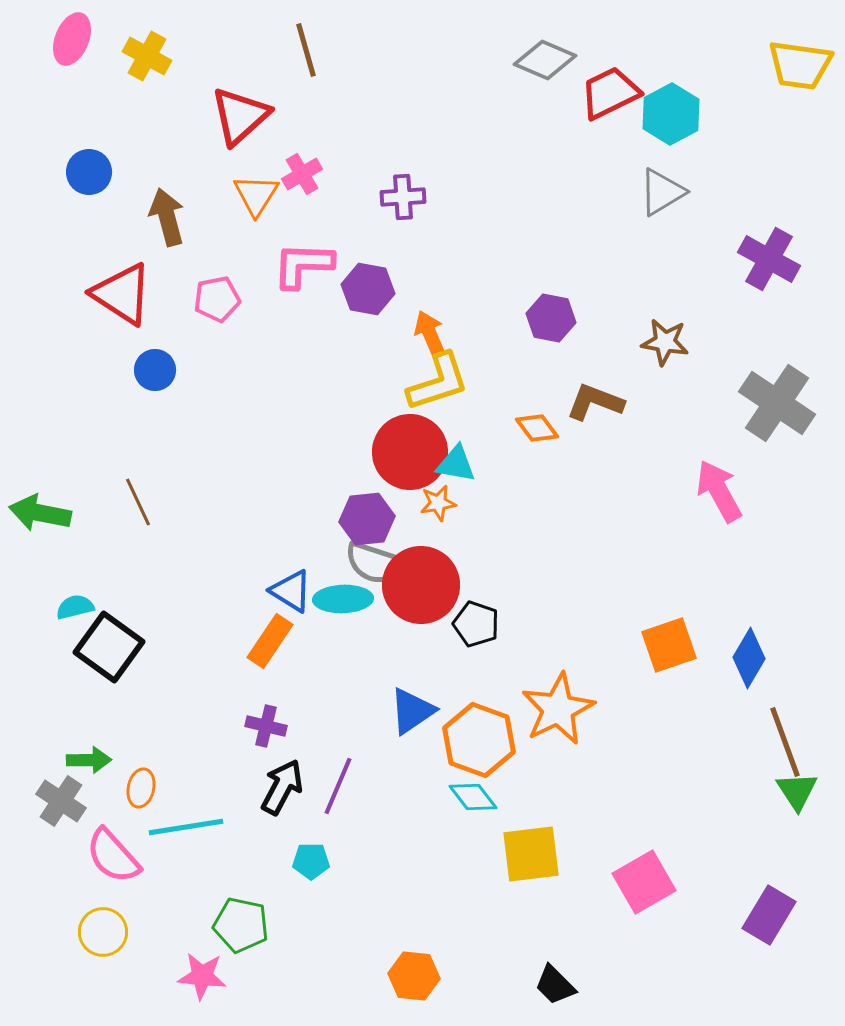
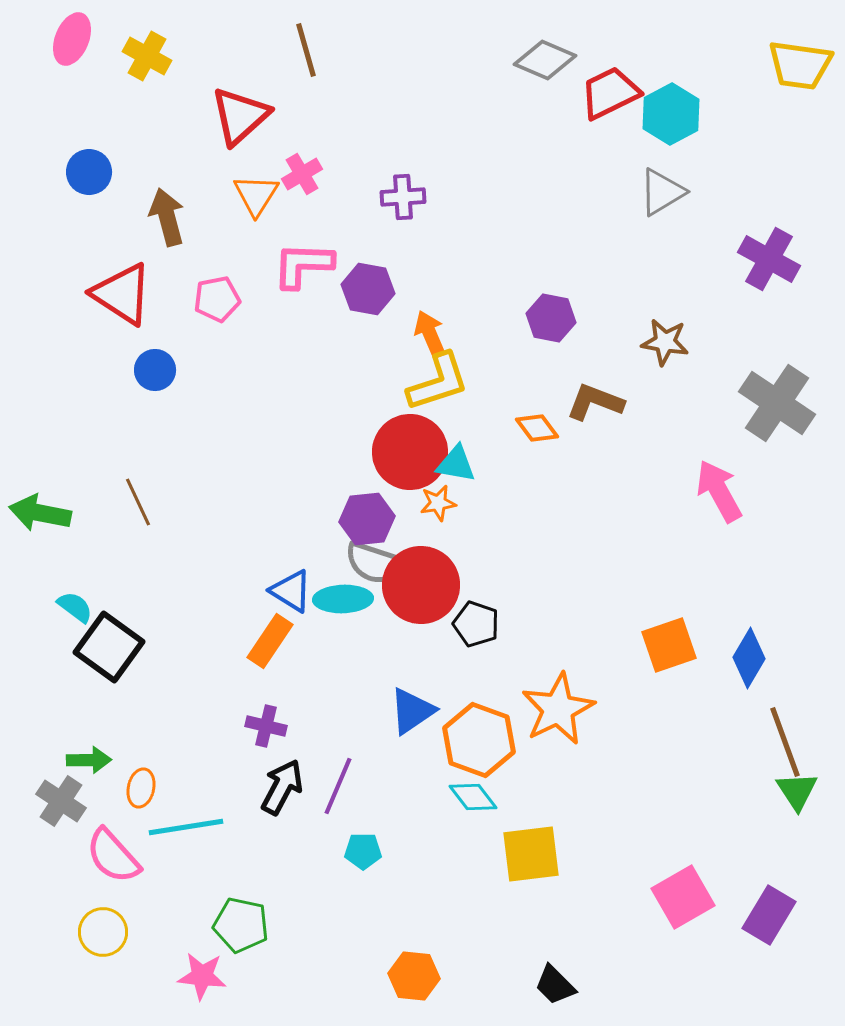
cyan semicircle at (75, 607): rotated 51 degrees clockwise
cyan pentagon at (311, 861): moved 52 px right, 10 px up
pink square at (644, 882): moved 39 px right, 15 px down
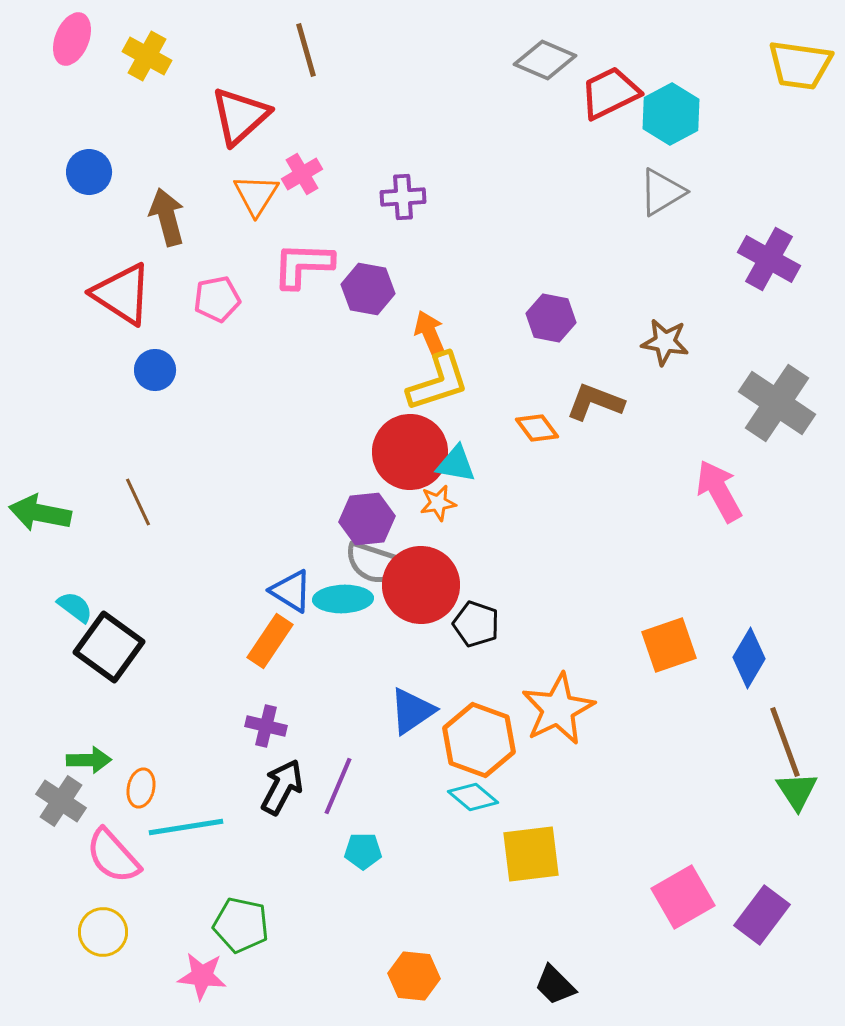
cyan diamond at (473, 797): rotated 12 degrees counterclockwise
purple rectangle at (769, 915): moved 7 px left; rotated 6 degrees clockwise
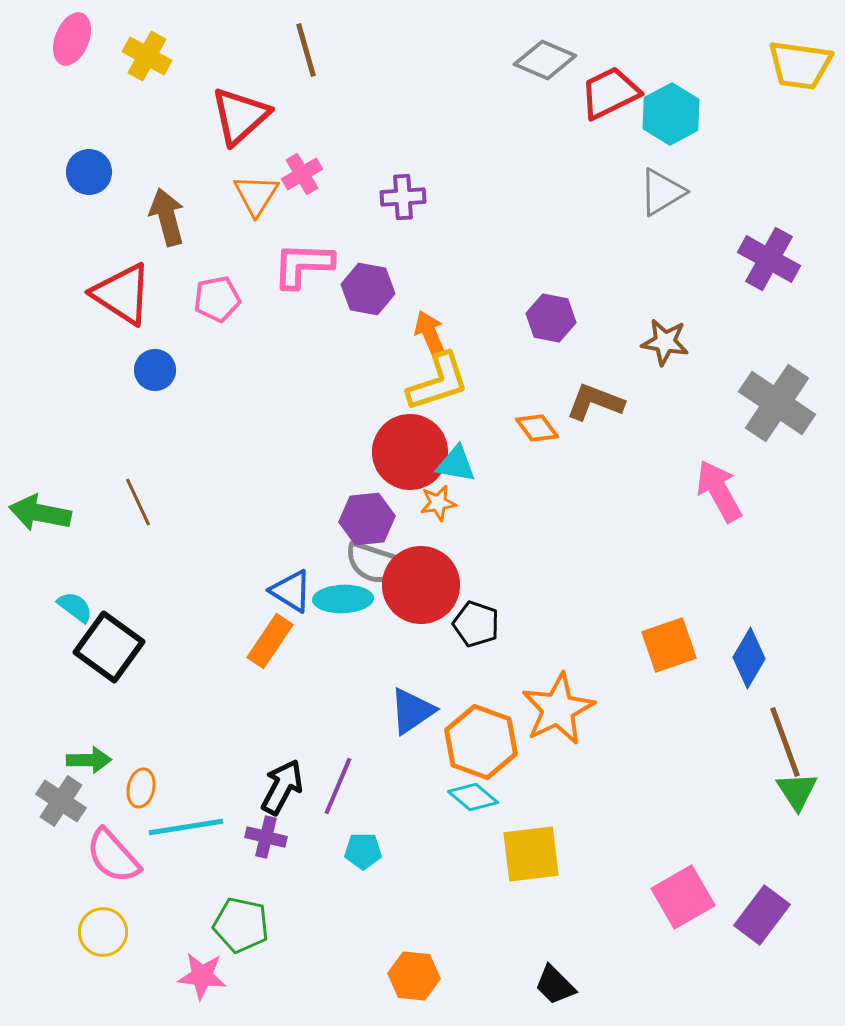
purple cross at (266, 726): moved 111 px down
orange hexagon at (479, 740): moved 2 px right, 2 px down
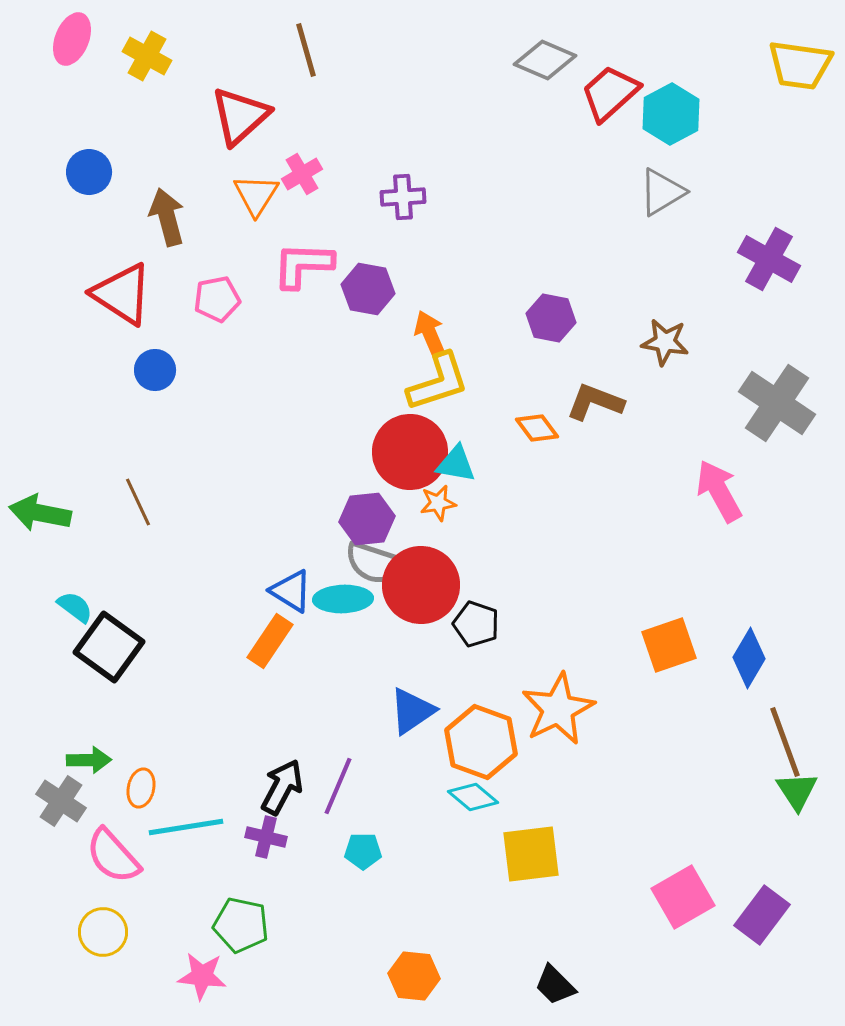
red trapezoid at (610, 93): rotated 16 degrees counterclockwise
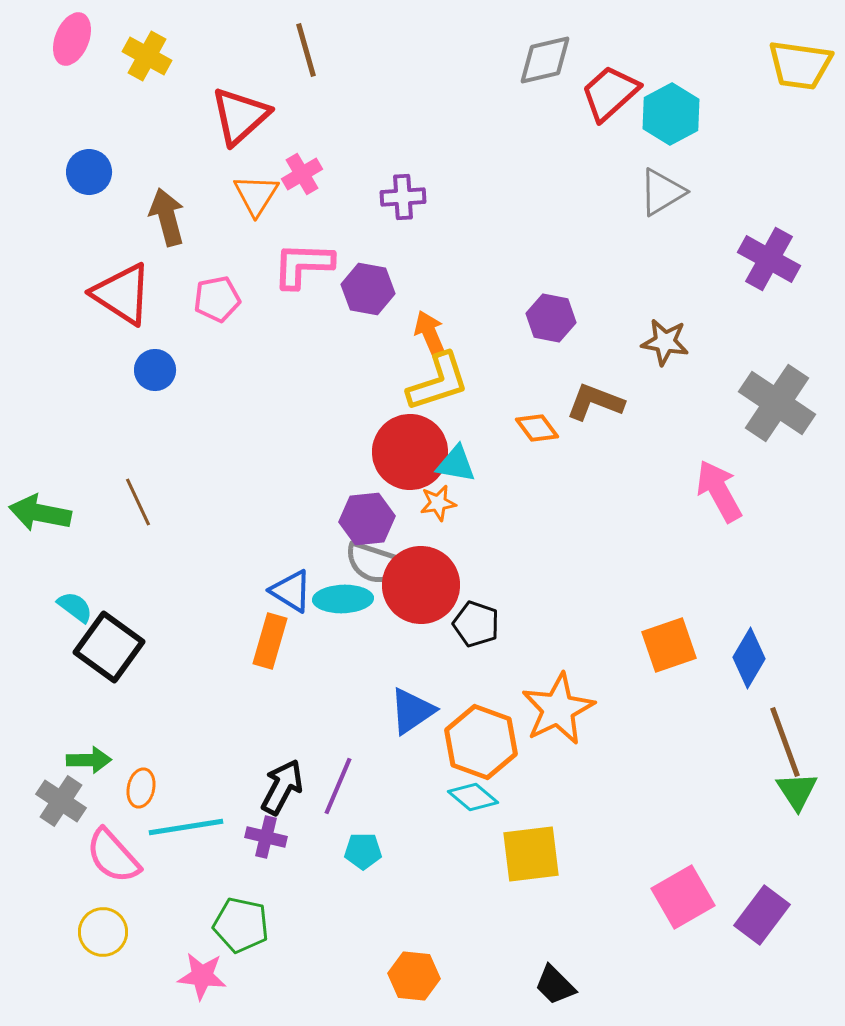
gray diamond at (545, 60): rotated 36 degrees counterclockwise
orange rectangle at (270, 641): rotated 18 degrees counterclockwise
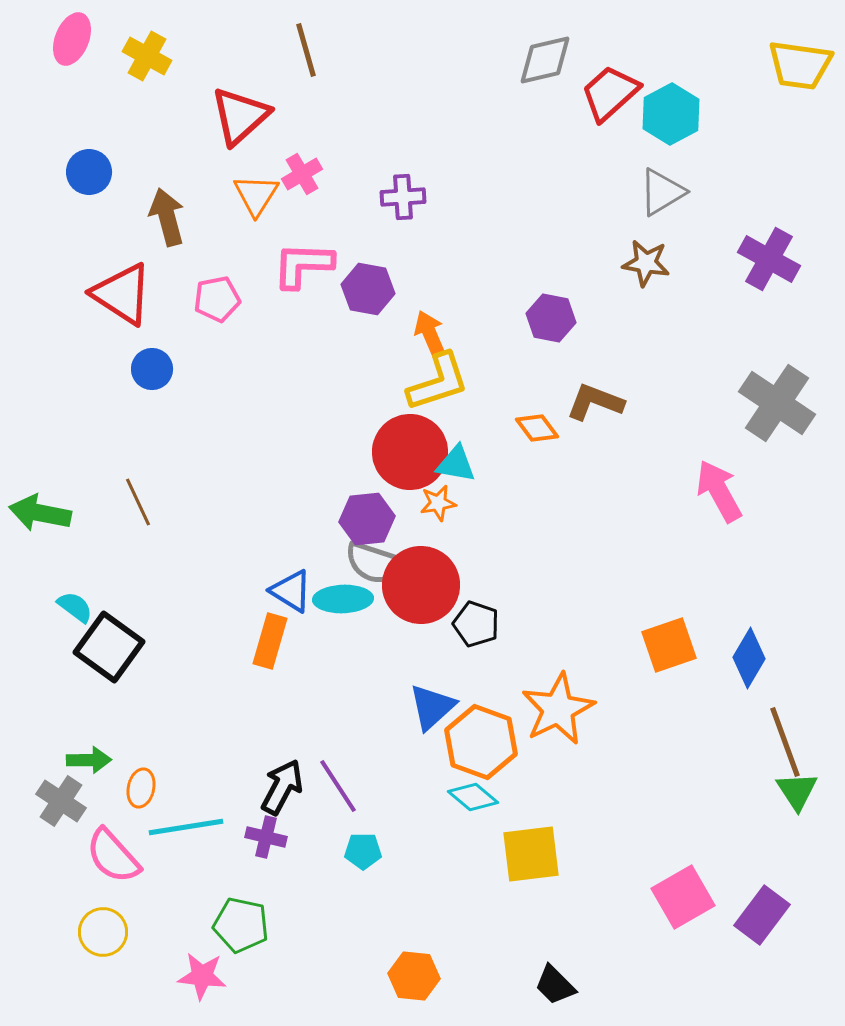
brown star at (665, 342): moved 19 px left, 79 px up
blue circle at (155, 370): moved 3 px left, 1 px up
blue triangle at (412, 711): moved 20 px right, 4 px up; rotated 8 degrees counterclockwise
purple line at (338, 786): rotated 56 degrees counterclockwise
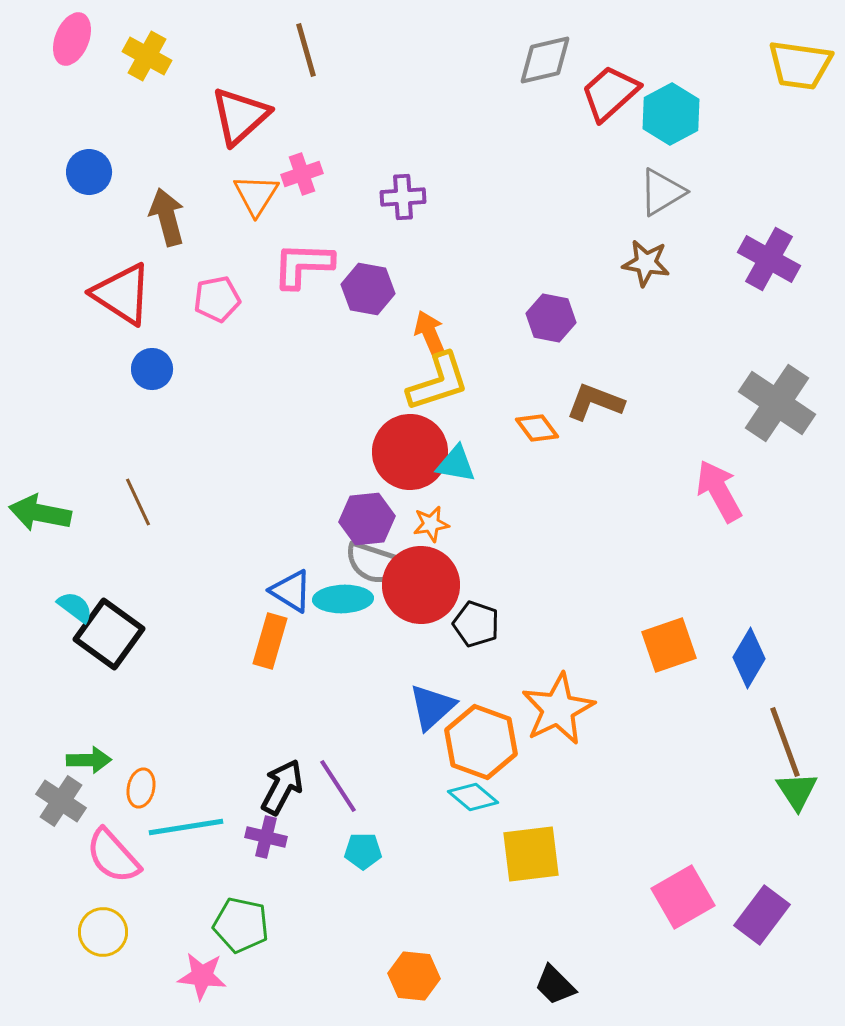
pink cross at (302, 174): rotated 12 degrees clockwise
orange star at (438, 503): moved 7 px left, 21 px down
black square at (109, 647): moved 13 px up
